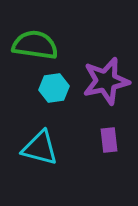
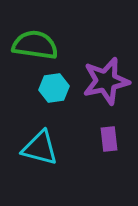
purple rectangle: moved 1 px up
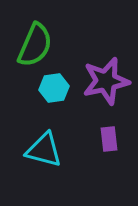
green semicircle: rotated 105 degrees clockwise
cyan triangle: moved 4 px right, 2 px down
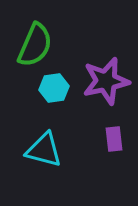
purple rectangle: moved 5 px right
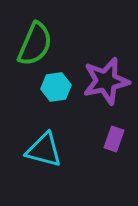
green semicircle: moved 1 px up
cyan hexagon: moved 2 px right, 1 px up
purple rectangle: rotated 25 degrees clockwise
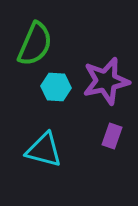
cyan hexagon: rotated 12 degrees clockwise
purple rectangle: moved 2 px left, 3 px up
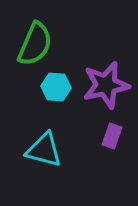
purple star: moved 4 px down
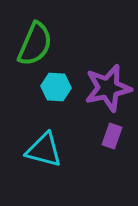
purple star: moved 2 px right, 3 px down
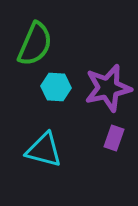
purple rectangle: moved 2 px right, 2 px down
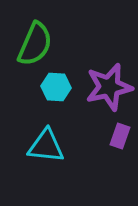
purple star: moved 1 px right, 1 px up
purple rectangle: moved 6 px right, 2 px up
cyan triangle: moved 2 px right, 4 px up; rotated 9 degrees counterclockwise
